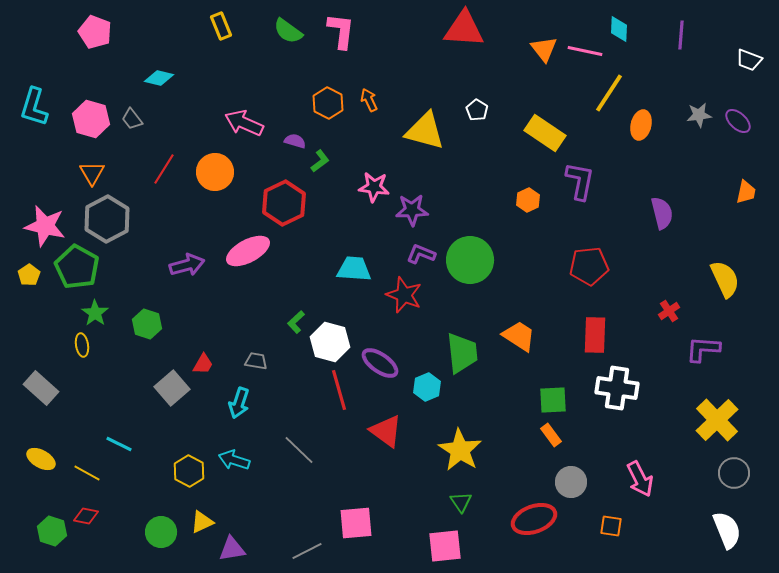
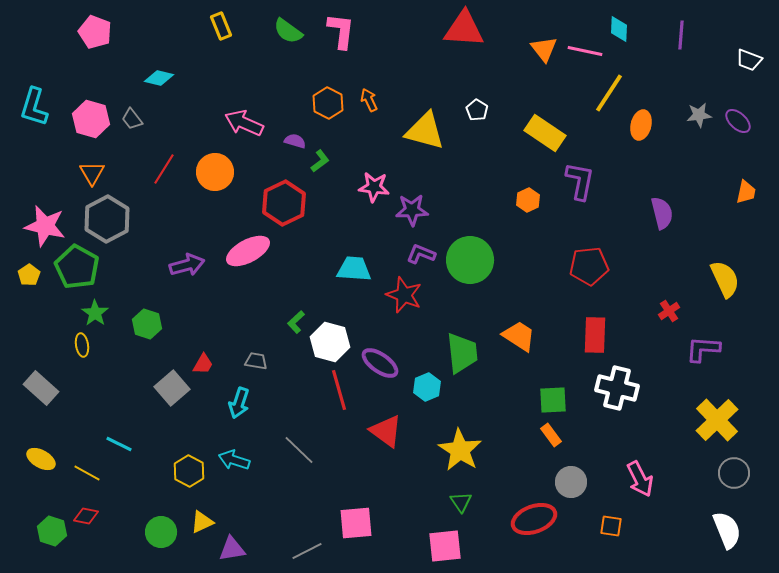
white cross at (617, 388): rotated 6 degrees clockwise
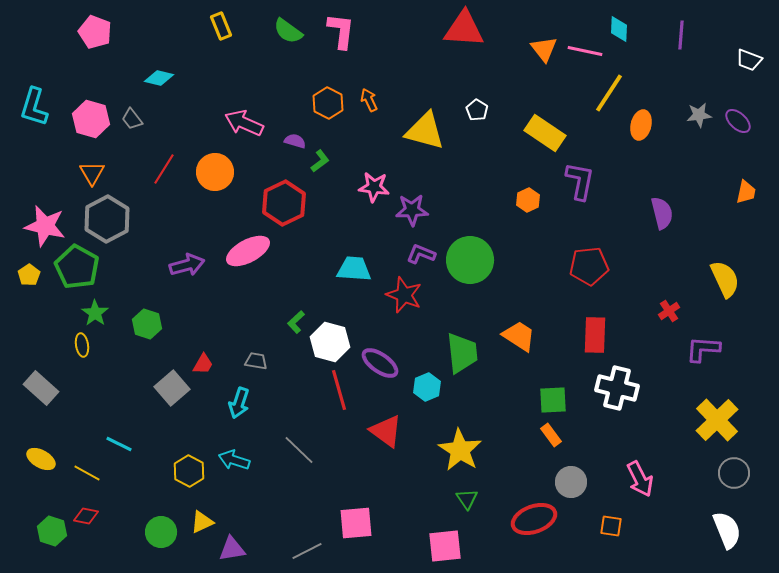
green triangle at (461, 502): moved 6 px right, 3 px up
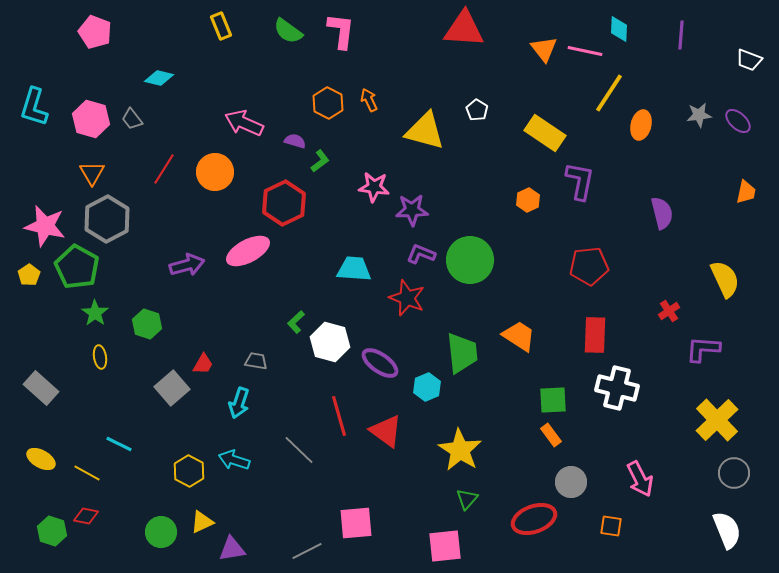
red star at (404, 295): moved 3 px right, 3 px down
yellow ellipse at (82, 345): moved 18 px right, 12 px down
red line at (339, 390): moved 26 px down
green triangle at (467, 499): rotated 15 degrees clockwise
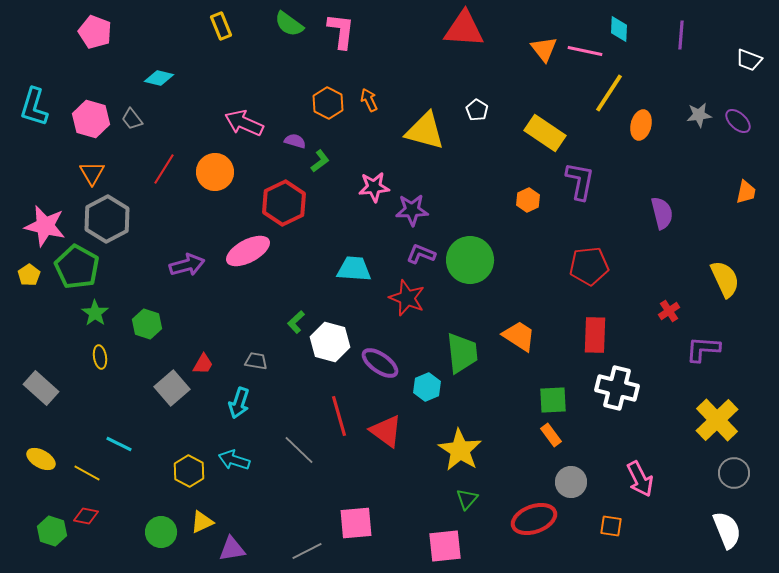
green semicircle at (288, 31): moved 1 px right, 7 px up
pink star at (374, 187): rotated 12 degrees counterclockwise
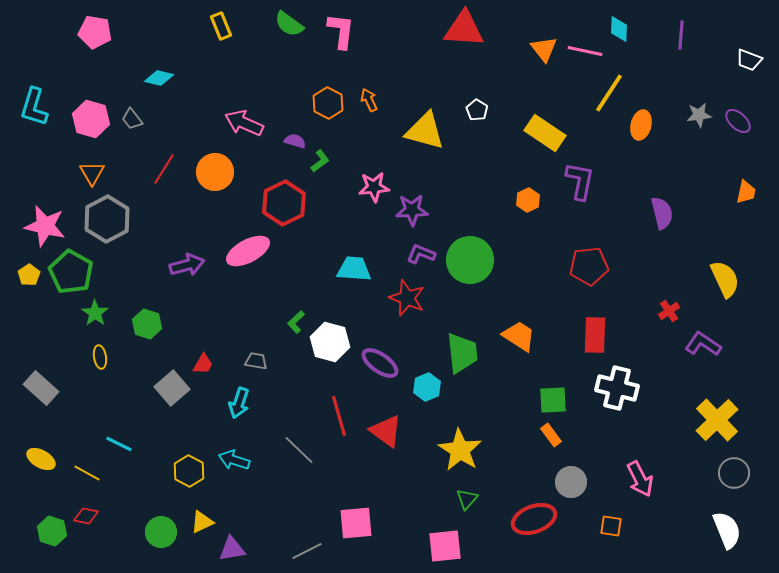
pink pentagon at (95, 32): rotated 12 degrees counterclockwise
green pentagon at (77, 267): moved 6 px left, 5 px down
purple L-shape at (703, 349): moved 5 px up; rotated 30 degrees clockwise
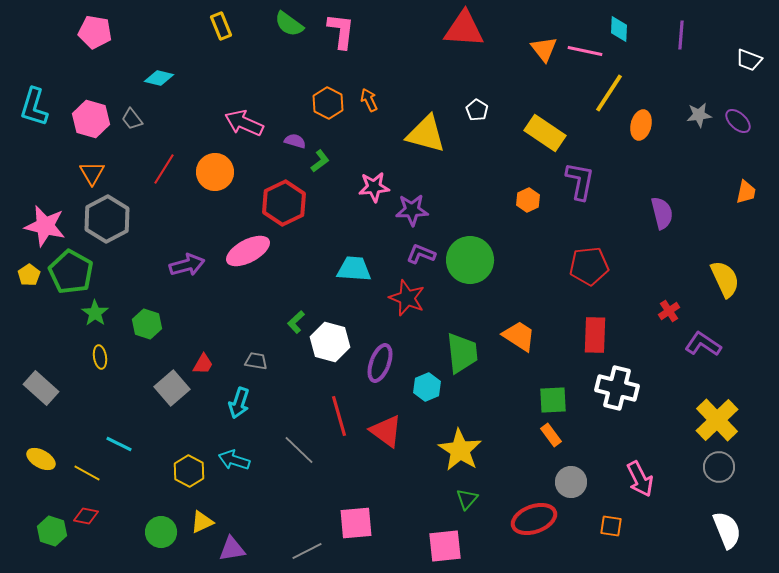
yellow triangle at (425, 131): moved 1 px right, 3 px down
purple ellipse at (380, 363): rotated 75 degrees clockwise
gray circle at (734, 473): moved 15 px left, 6 px up
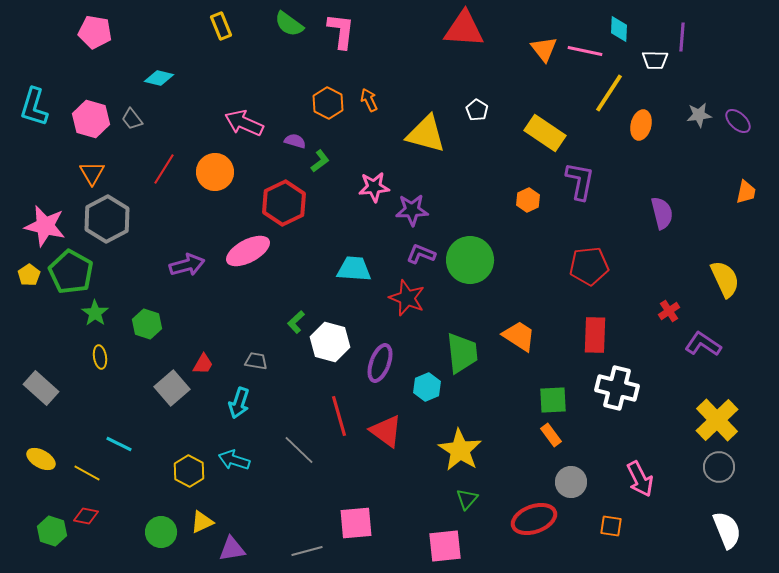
purple line at (681, 35): moved 1 px right, 2 px down
white trapezoid at (749, 60): moved 94 px left; rotated 20 degrees counterclockwise
gray line at (307, 551): rotated 12 degrees clockwise
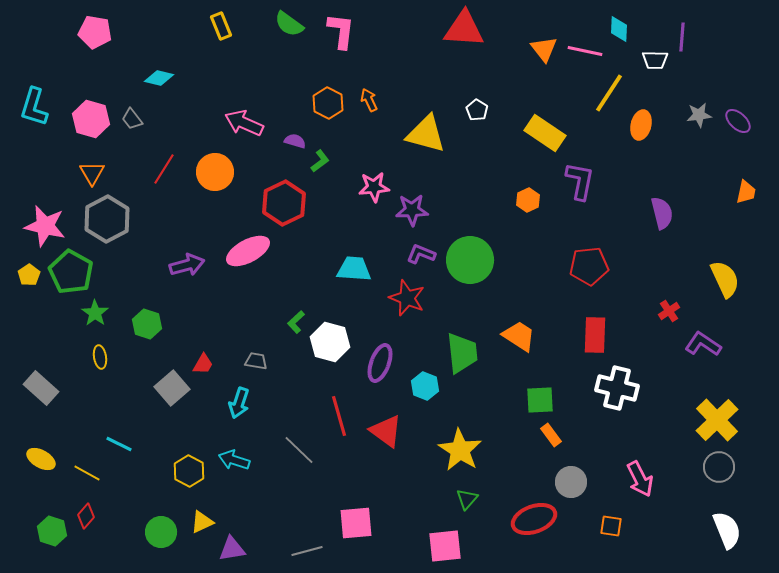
cyan hexagon at (427, 387): moved 2 px left, 1 px up; rotated 16 degrees counterclockwise
green square at (553, 400): moved 13 px left
red diamond at (86, 516): rotated 60 degrees counterclockwise
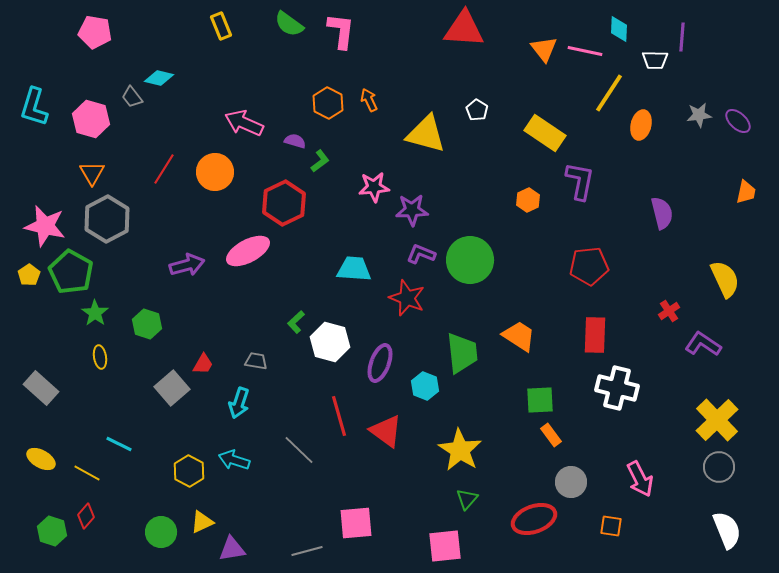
gray trapezoid at (132, 119): moved 22 px up
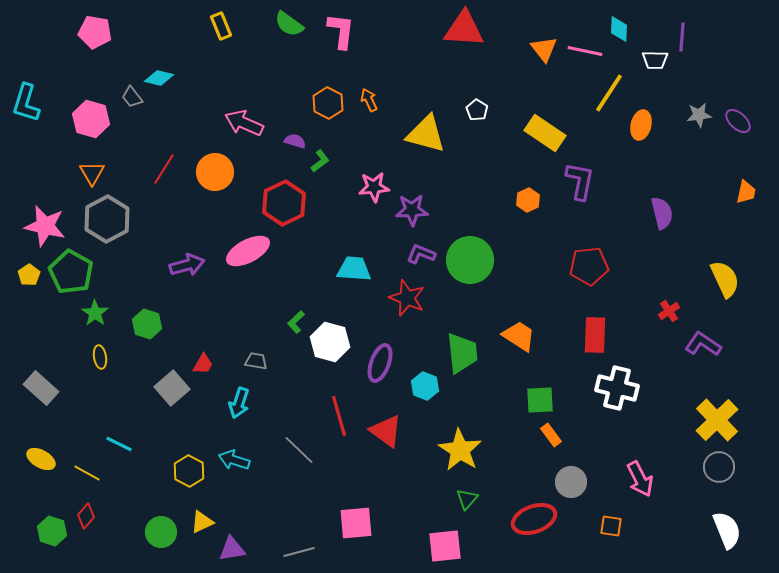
cyan L-shape at (34, 107): moved 8 px left, 4 px up
gray line at (307, 551): moved 8 px left, 1 px down
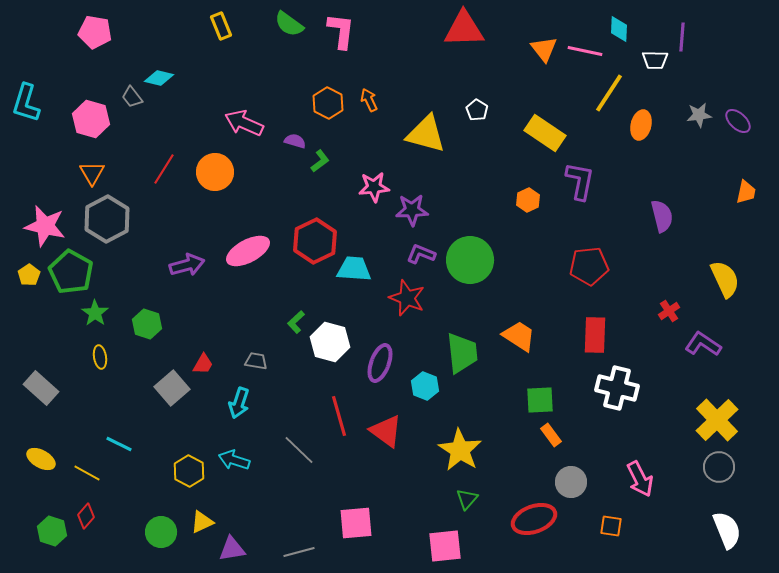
red triangle at (464, 29): rotated 6 degrees counterclockwise
red hexagon at (284, 203): moved 31 px right, 38 px down
purple semicircle at (662, 213): moved 3 px down
